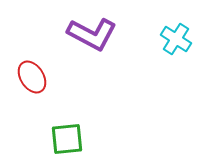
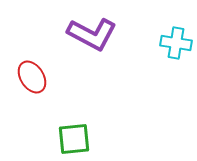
cyan cross: moved 4 px down; rotated 24 degrees counterclockwise
green square: moved 7 px right
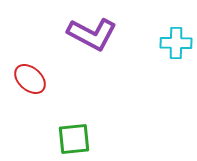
cyan cross: rotated 8 degrees counterclockwise
red ellipse: moved 2 px left, 2 px down; rotated 16 degrees counterclockwise
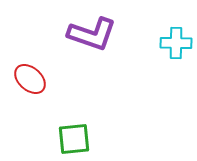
purple L-shape: rotated 9 degrees counterclockwise
